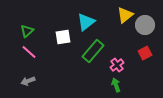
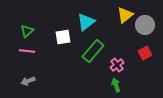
pink line: moved 2 px left, 1 px up; rotated 35 degrees counterclockwise
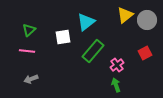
gray circle: moved 2 px right, 5 px up
green triangle: moved 2 px right, 1 px up
gray arrow: moved 3 px right, 2 px up
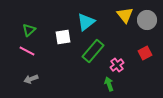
yellow triangle: rotated 30 degrees counterclockwise
pink line: rotated 21 degrees clockwise
green arrow: moved 7 px left, 1 px up
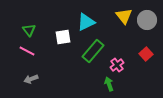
yellow triangle: moved 1 px left, 1 px down
cyan triangle: rotated 12 degrees clockwise
green triangle: rotated 24 degrees counterclockwise
red square: moved 1 px right, 1 px down; rotated 16 degrees counterclockwise
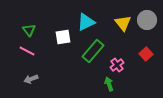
yellow triangle: moved 1 px left, 7 px down
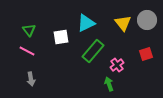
cyan triangle: moved 1 px down
white square: moved 2 px left
red square: rotated 24 degrees clockwise
gray arrow: rotated 80 degrees counterclockwise
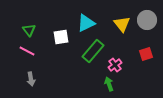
yellow triangle: moved 1 px left, 1 px down
pink cross: moved 2 px left
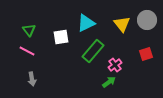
gray arrow: moved 1 px right
green arrow: moved 2 px up; rotated 72 degrees clockwise
